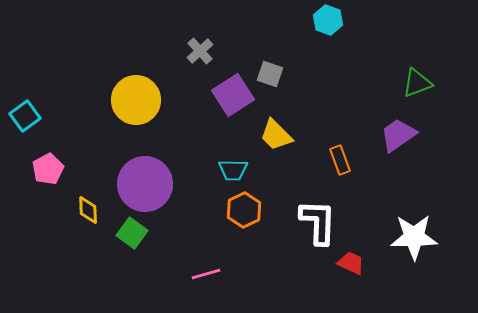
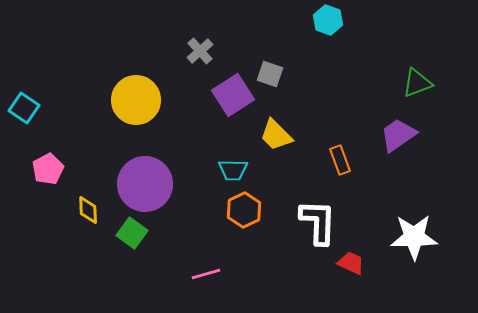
cyan square: moved 1 px left, 8 px up; rotated 20 degrees counterclockwise
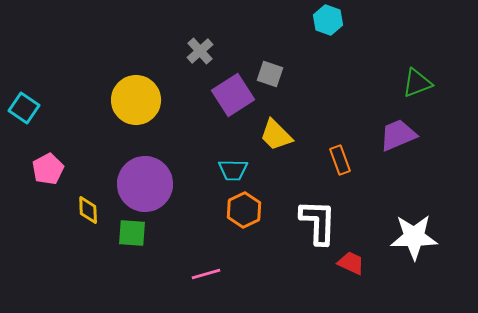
purple trapezoid: rotated 12 degrees clockwise
green square: rotated 32 degrees counterclockwise
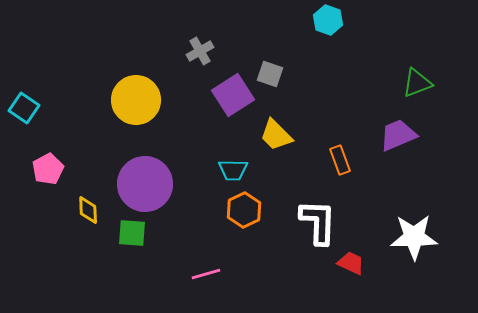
gray cross: rotated 12 degrees clockwise
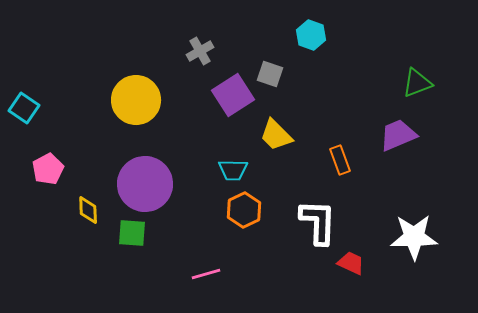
cyan hexagon: moved 17 px left, 15 px down
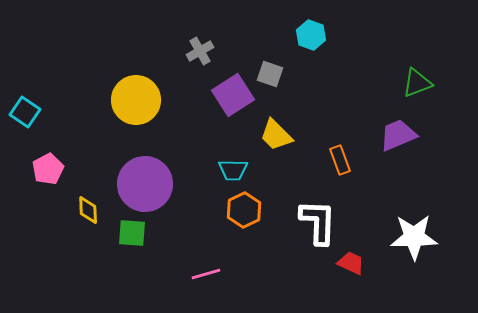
cyan square: moved 1 px right, 4 px down
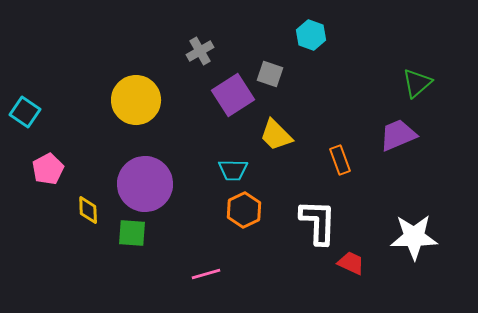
green triangle: rotated 20 degrees counterclockwise
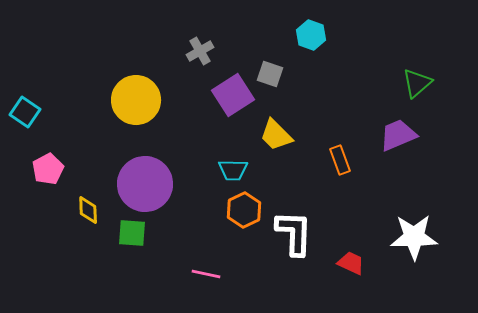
white L-shape: moved 24 px left, 11 px down
pink line: rotated 28 degrees clockwise
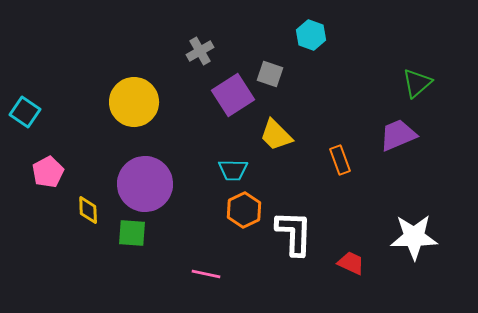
yellow circle: moved 2 px left, 2 px down
pink pentagon: moved 3 px down
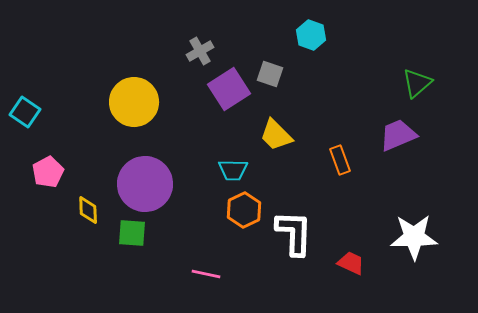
purple square: moved 4 px left, 6 px up
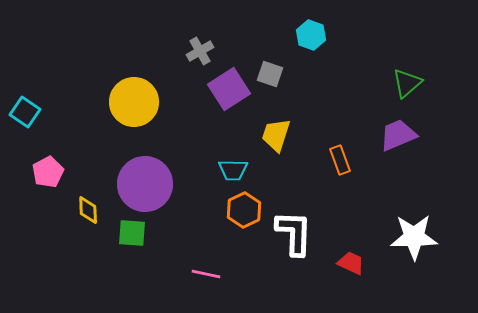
green triangle: moved 10 px left
yellow trapezoid: rotated 63 degrees clockwise
